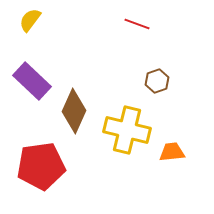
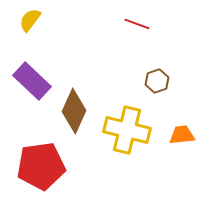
orange trapezoid: moved 10 px right, 17 px up
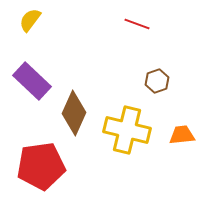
brown diamond: moved 2 px down
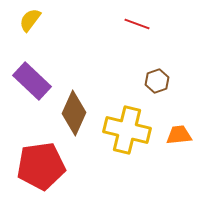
orange trapezoid: moved 3 px left
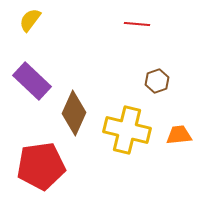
red line: rotated 15 degrees counterclockwise
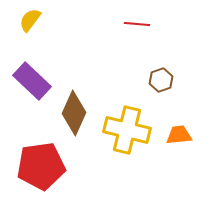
brown hexagon: moved 4 px right, 1 px up
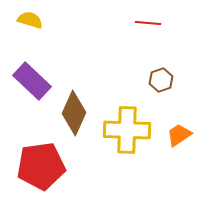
yellow semicircle: rotated 70 degrees clockwise
red line: moved 11 px right, 1 px up
yellow cross: rotated 12 degrees counterclockwise
orange trapezoid: rotated 28 degrees counterclockwise
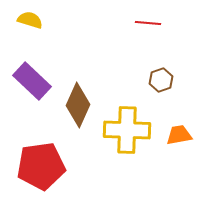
brown diamond: moved 4 px right, 8 px up
orange trapezoid: rotated 24 degrees clockwise
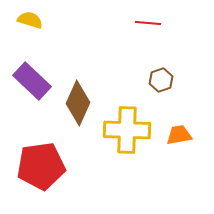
brown diamond: moved 2 px up
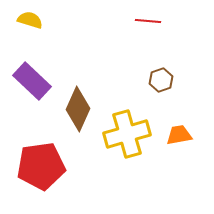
red line: moved 2 px up
brown diamond: moved 6 px down
yellow cross: moved 4 px down; rotated 18 degrees counterclockwise
